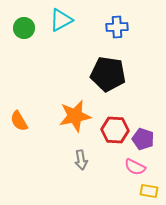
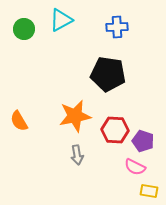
green circle: moved 1 px down
purple pentagon: moved 2 px down
gray arrow: moved 4 px left, 5 px up
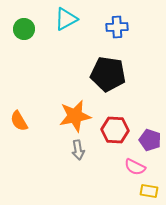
cyan triangle: moved 5 px right, 1 px up
purple pentagon: moved 7 px right, 1 px up
gray arrow: moved 1 px right, 5 px up
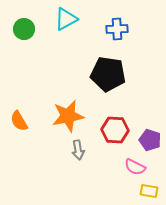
blue cross: moved 2 px down
orange star: moved 7 px left
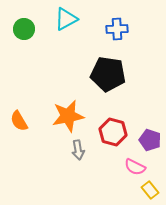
red hexagon: moved 2 px left, 2 px down; rotated 12 degrees clockwise
yellow rectangle: moved 1 px right, 1 px up; rotated 42 degrees clockwise
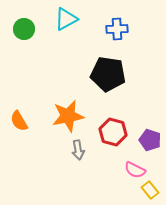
pink semicircle: moved 3 px down
